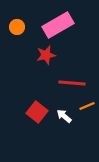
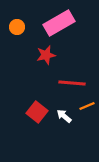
pink rectangle: moved 1 px right, 2 px up
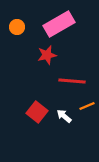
pink rectangle: moved 1 px down
red star: moved 1 px right
red line: moved 2 px up
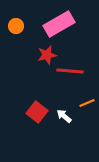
orange circle: moved 1 px left, 1 px up
red line: moved 2 px left, 10 px up
orange line: moved 3 px up
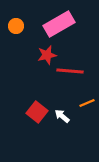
white arrow: moved 2 px left
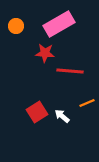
red star: moved 2 px left, 2 px up; rotated 18 degrees clockwise
red square: rotated 20 degrees clockwise
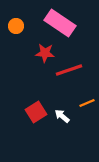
pink rectangle: moved 1 px right, 1 px up; rotated 64 degrees clockwise
red line: moved 1 px left, 1 px up; rotated 24 degrees counterclockwise
red square: moved 1 px left
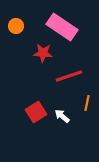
pink rectangle: moved 2 px right, 4 px down
red star: moved 2 px left
red line: moved 6 px down
orange line: rotated 56 degrees counterclockwise
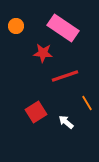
pink rectangle: moved 1 px right, 1 px down
red line: moved 4 px left
orange line: rotated 42 degrees counterclockwise
white arrow: moved 4 px right, 6 px down
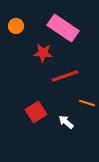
orange line: rotated 42 degrees counterclockwise
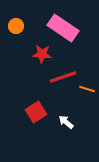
red star: moved 1 px left, 1 px down
red line: moved 2 px left, 1 px down
orange line: moved 14 px up
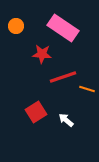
white arrow: moved 2 px up
